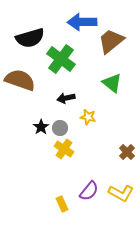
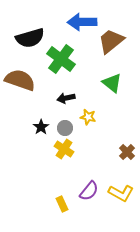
gray circle: moved 5 px right
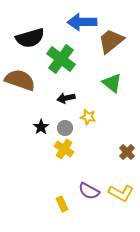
purple semicircle: rotated 80 degrees clockwise
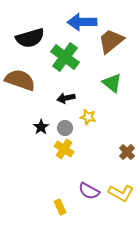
green cross: moved 4 px right, 2 px up
yellow rectangle: moved 2 px left, 3 px down
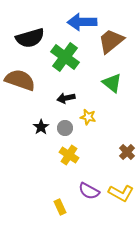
yellow cross: moved 5 px right, 6 px down
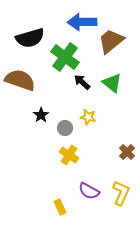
black arrow: moved 16 px right, 16 px up; rotated 54 degrees clockwise
black star: moved 12 px up
yellow L-shape: rotated 95 degrees counterclockwise
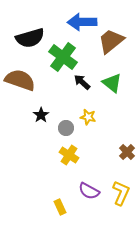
green cross: moved 2 px left
gray circle: moved 1 px right
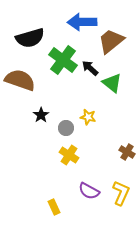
green cross: moved 3 px down
black arrow: moved 8 px right, 14 px up
brown cross: rotated 14 degrees counterclockwise
yellow rectangle: moved 6 px left
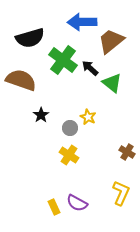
brown semicircle: moved 1 px right
yellow star: rotated 14 degrees clockwise
gray circle: moved 4 px right
purple semicircle: moved 12 px left, 12 px down
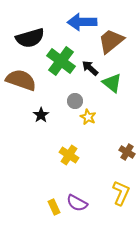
green cross: moved 2 px left, 1 px down
gray circle: moved 5 px right, 27 px up
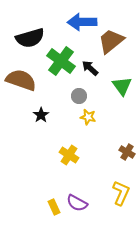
green triangle: moved 10 px right, 3 px down; rotated 15 degrees clockwise
gray circle: moved 4 px right, 5 px up
yellow star: rotated 14 degrees counterclockwise
